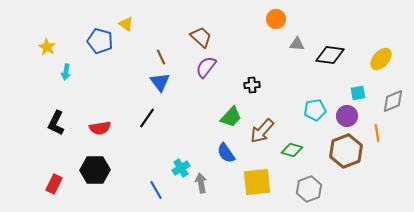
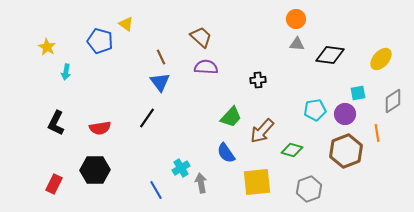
orange circle: moved 20 px right
purple semicircle: rotated 55 degrees clockwise
black cross: moved 6 px right, 5 px up
gray diamond: rotated 10 degrees counterclockwise
purple circle: moved 2 px left, 2 px up
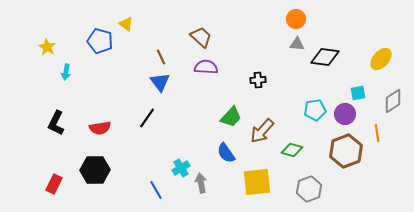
black diamond: moved 5 px left, 2 px down
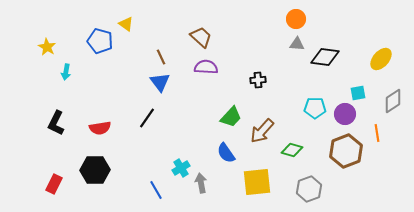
cyan pentagon: moved 2 px up; rotated 10 degrees clockwise
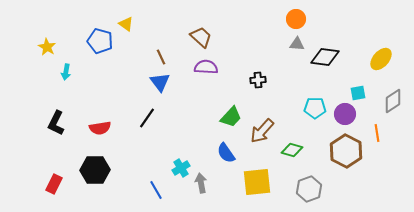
brown hexagon: rotated 12 degrees counterclockwise
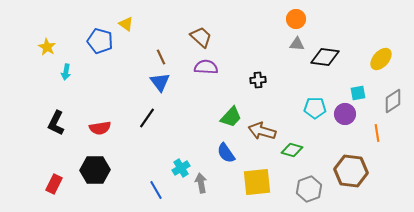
brown arrow: rotated 64 degrees clockwise
brown hexagon: moved 5 px right, 20 px down; rotated 20 degrees counterclockwise
